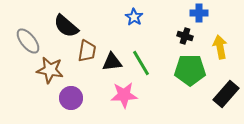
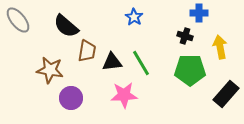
gray ellipse: moved 10 px left, 21 px up
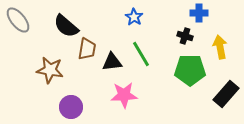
brown trapezoid: moved 2 px up
green line: moved 9 px up
purple circle: moved 9 px down
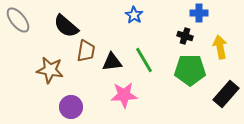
blue star: moved 2 px up
brown trapezoid: moved 1 px left, 2 px down
green line: moved 3 px right, 6 px down
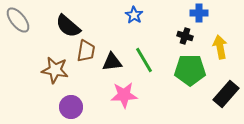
black semicircle: moved 2 px right
brown star: moved 5 px right
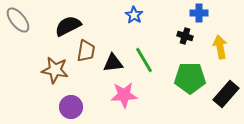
black semicircle: rotated 112 degrees clockwise
black triangle: moved 1 px right, 1 px down
green pentagon: moved 8 px down
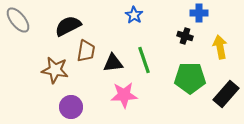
green line: rotated 12 degrees clockwise
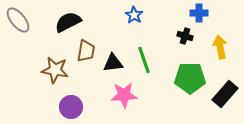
black semicircle: moved 4 px up
black rectangle: moved 1 px left
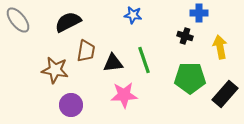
blue star: moved 1 px left; rotated 24 degrees counterclockwise
purple circle: moved 2 px up
